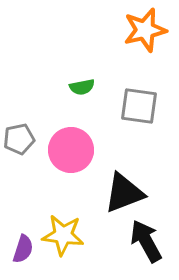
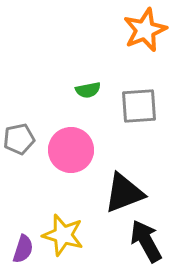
orange star: rotated 9 degrees counterclockwise
green semicircle: moved 6 px right, 3 px down
gray square: rotated 12 degrees counterclockwise
yellow star: rotated 9 degrees clockwise
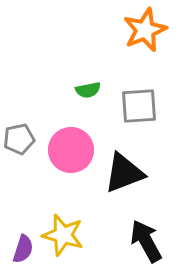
black triangle: moved 20 px up
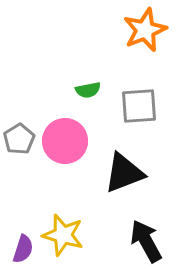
gray pentagon: rotated 20 degrees counterclockwise
pink circle: moved 6 px left, 9 px up
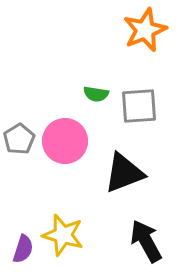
green semicircle: moved 8 px right, 4 px down; rotated 20 degrees clockwise
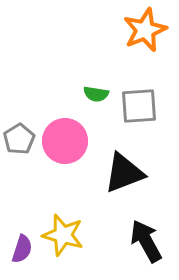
purple semicircle: moved 1 px left
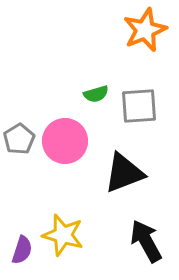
green semicircle: rotated 25 degrees counterclockwise
purple semicircle: moved 1 px down
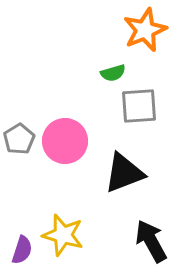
green semicircle: moved 17 px right, 21 px up
black arrow: moved 5 px right
